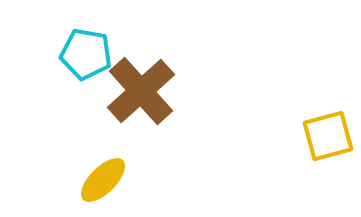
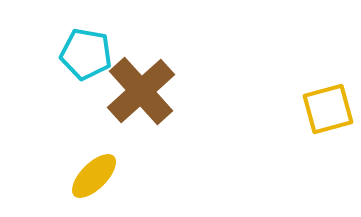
yellow square: moved 27 px up
yellow ellipse: moved 9 px left, 4 px up
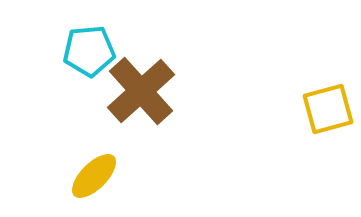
cyan pentagon: moved 3 px right, 3 px up; rotated 15 degrees counterclockwise
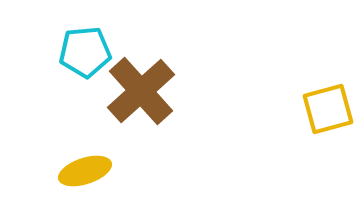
cyan pentagon: moved 4 px left, 1 px down
yellow ellipse: moved 9 px left, 5 px up; rotated 27 degrees clockwise
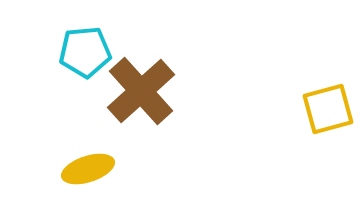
yellow ellipse: moved 3 px right, 2 px up
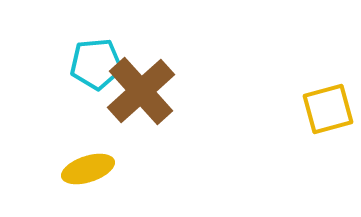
cyan pentagon: moved 11 px right, 12 px down
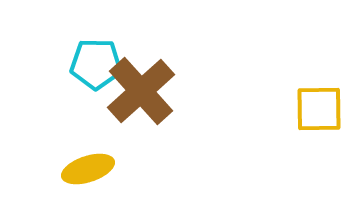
cyan pentagon: rotated 6 degrees clockwise
yellow square: moved 9 px left; rotated 14 degrees clockwise
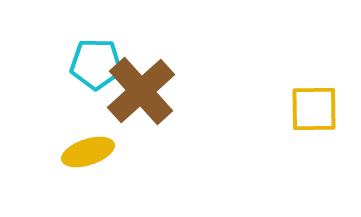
yellow square: moved 5 px left
yellow ellipse: moved 17 px up
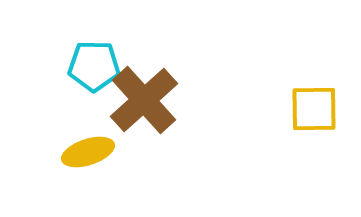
cyan pentagon: moved 2 px left, 2 px down
brown cross: moved 3 px right, 9 px down
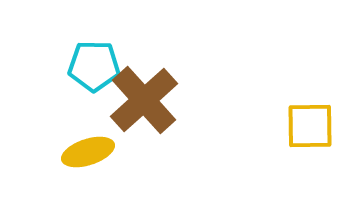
yellow square: moved 4 px left, 17 px down
